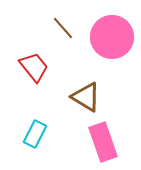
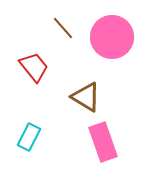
cyan rectangle: moved 6 px left, 3 px down
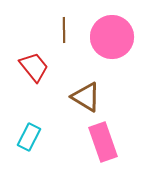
brown line: moved 1 px right, 2 px down; rotated 40 degrees clockwise
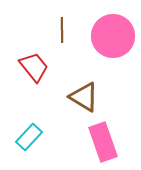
brown line: moved 2 px left
pink circle: moved 1 px right, 1 px up
brown triangle: moved 2 px left
cyan rectangle: rotated 16 degrees clockwise
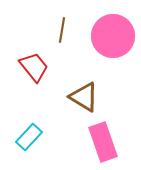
brown line: rotated 10 degrees clockwise
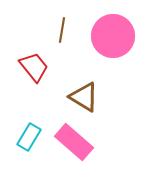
cyan rectangle: rotated 12 degrees counterclockwise
pink rectangle: moved 29 px left; rotated 30 degrees counterclockwise
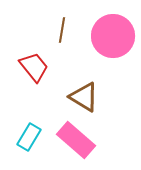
pink rectangle: moved 2 px right, 2 px up
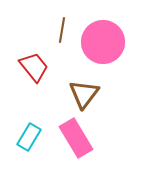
pink circle: moved 10 px left, 6 px down
brown triangle: moved 3 px up; rotated 36 degrees clockwise
pink rectangle: moved 2 px up; rotated 18 degrees clockwise
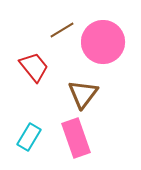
brown line: rotated 50 degrees clockwise
brown triangle: moved 1 px left
pink rectangle: rotated 12 degrees clockwise
